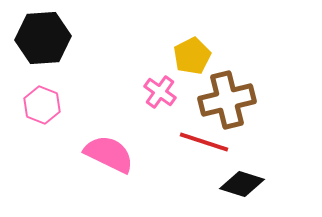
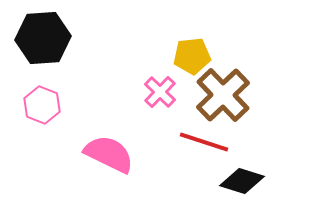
yellow pentagon: rotated 21 degrees clockwise
pink cross: rotated 8 degrees clockwise
brown cross: moved 4 px left, 5 px up; rotated 30 degrees counterclockwise
black diamond: moved 3 px up
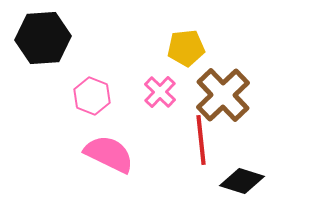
yellow pentagon: moved 6 px left, 8 px up
pink hexagon: moved 50 px right, 9 px up
red line: moved 3 px left, 2 px up; rotated 66 degrees clockwise
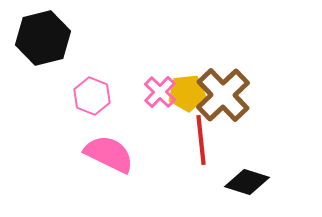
black hexagon: rotated 10 degrees counterclockwise
yellow pentagon: moved 1 px right, 45 px down
black diamond: moved 5 px right, 1 px down
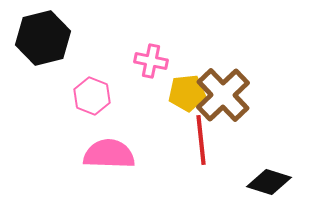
pink cross: moved 9 px left, 31 px up; rotated 32 degrees counterclockwise
pink semicircle: rotated 24 degrees counterclockwise
black diamond: moved 22 px right
